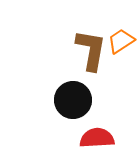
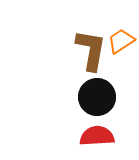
black circle: moved 24 px right, 3 px up
red semicircle: moved 2 px up
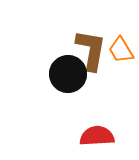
orange trapezoid: moved 9 px down; rotated 88 degrees counterclockwise
black circle: moved 29 px left, 23 px up
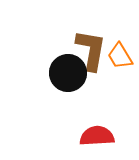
orange trapezoid: moved 1 px left, 6 px down
black circle: moved 1 px up
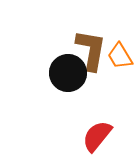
red semicircle: rotated 48 degrees counterclockwise
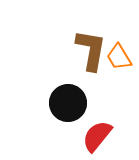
orange trapezoid: moved 1 px left, 1 px down
black circle: moved 30 px down
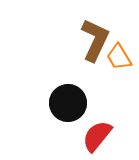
brown L-shape: moved 4 px right, 10 px up; rotated 15 degrees clockwise
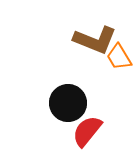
brown L-shape: rotated 87 degrees clockwise
red semicircle: moved 10 px left, 5 px up
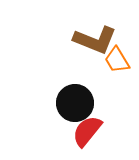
orange trapezoid: moved 2 px left, 3 px down
black circle: moved 7 px right
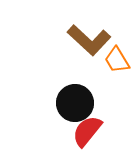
brown L-shape: moved 6 px left; rotated 21 degrees clockwise
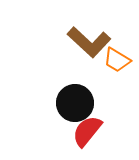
brown L-shape: moved 2 px down
orange trapezoid: rotated 28 degrees counterclockwise
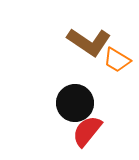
brown L-shape: rotated 9 degrees counterclockwise
